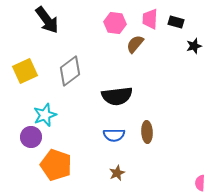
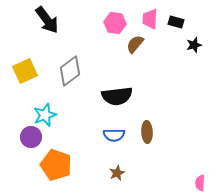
black star: moved 1 px up
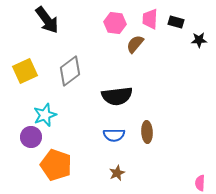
black star: moved 5 px right, 5 px up; rotated 14 degrees clockwise
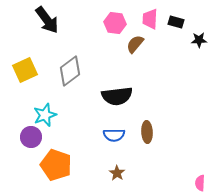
yellow square: moved 1 px up
brown star: rotated 14 degrees counterclockwise
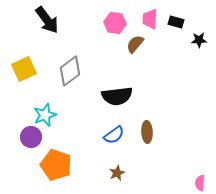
yellow square: moved 1 px left, 1 px up
blue semicircle: rotated 35 degrees counterclockwise
brown star: rotated 14 degrees clockwise
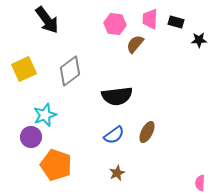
pink hexagon: moved 1 px down
brown ellipse: rotated 30 degrees clockwise
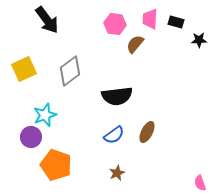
pink semicircle: rotated 21 degrees counterclockwise
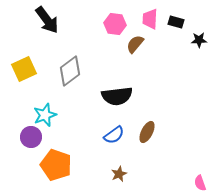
brown star: moved 2 px right, 1 px down
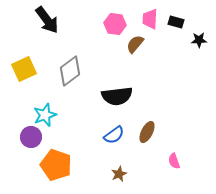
pink semicircle: moved 26 px left, 22 px up
